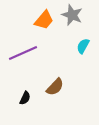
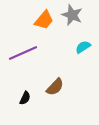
cyan semicircle: moved 1 px down; rotated 28 degrees clockwise
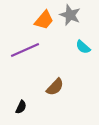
gray star: moved 2 px left
cyan semicircle: rotated 105 degrees counterclockwise
purple line: moved 2 px right, 3 px up
black semicircle: moved 4 px left, 9 px down
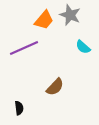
purple line: moved 1 px left, 2 px up
black semicircle: moved 2 px left, 1 px down; rotated 32 degrees counterclockwise
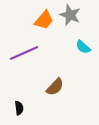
purple line: moved 5 px down
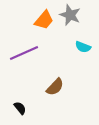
cyan semicircle: rotated 21 degrees counterclockwise
black semicircle: moved 1 px right; rotated 32 degrees counterclockwise
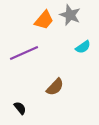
cyan semicircle: rotated 56 degrees counterclockwise
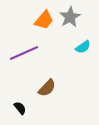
gray star: moved 2 px down; rotated 20 degrees clockwise
brown semicircle: moved 8 px left, 1 px down
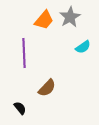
purple line: rotated 68 degrees counterclockwise
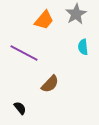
gray star: moved 6 px right, 3 px up
cyan semicircle: rotated 119 degrees clockwise
purple line: rotated 60 degrees counterclockwise
brown semicircle: moved 3 px right, 4 px up
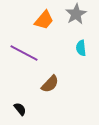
cyan semicircle: moved 2 px left, 1 px down
black semicircle: moved 1 px down
